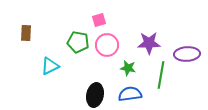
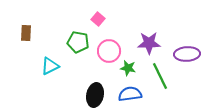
pink square: moved 1 px left, 1 px up; rotated 32 degrees counterclockwise
pink circle: moved 2 px right, 6 px down
green line: moved 1 px left, 1 px down; rotated 36 degrees counterclockwise
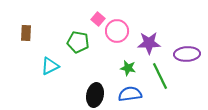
pink circle: moved 8 px right, 20 px up
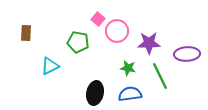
black ellipse: moved 2 px up
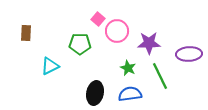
green pentagon: moved 2 px right, 2 px down; rotated 10 degrees counterclockwise
purple ellipse: moved 2 px right
green star: rotated 14 degrees clockwise
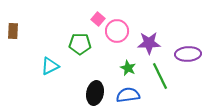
brown rectangle: moved 13 px left, 2 px up
purple ellipse: moved 1 px left
blue semicircle: moved 2 px left, 1 px down
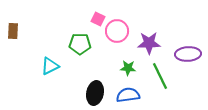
pink square: rotated 16 degrees counterclockwise
green star: rotated 21 degrees counterclockwise
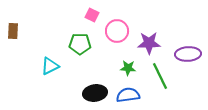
pink square: moved 6 px left, 4 px up
black ellipse: rotated 70 degrees clockwise
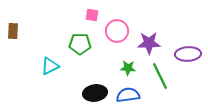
pink square: rotated 16 degrees counterclockwise
